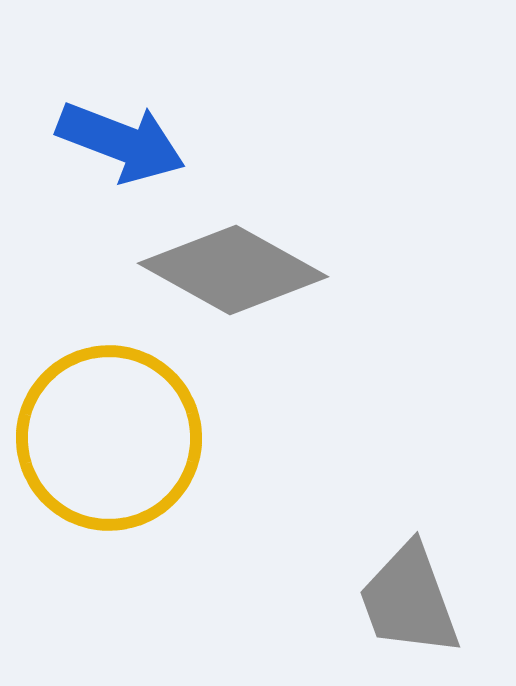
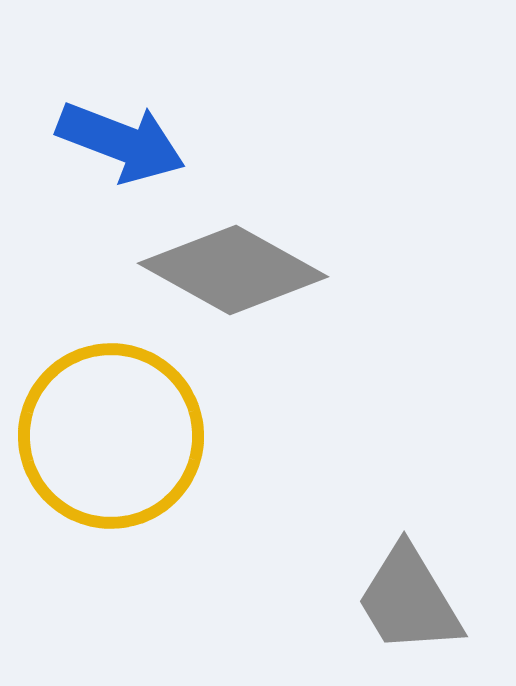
yellow circle: moved 2 px right, 2 px up
gray trapezoid: rotated 11 degrees counterclockwise
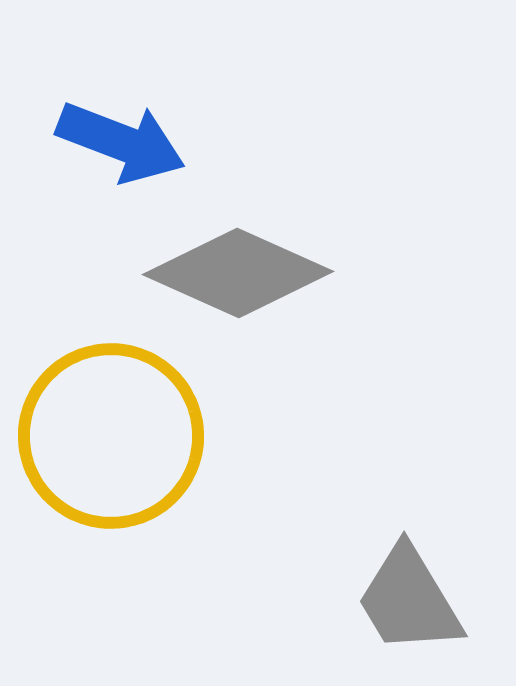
gray diamond: moved 5 px right, 3 px down; rotated 5 degrees counterclockwise
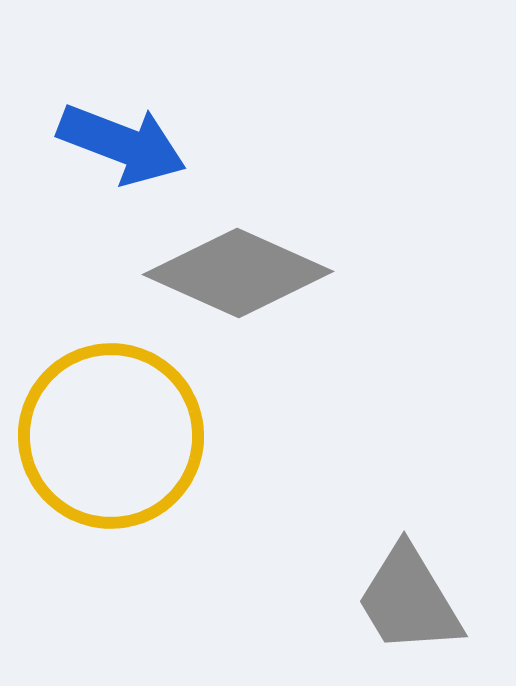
blue arrow: moved 1 px right, 2 px down
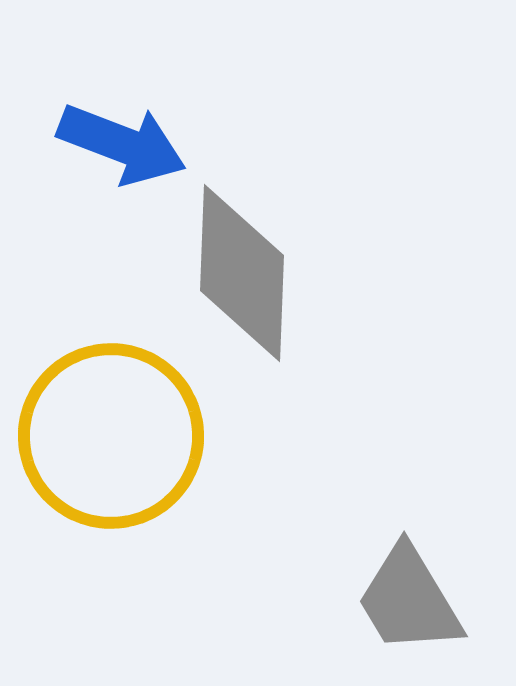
gray diamond: moved 4 px right; rotated 68 degrees clockwise
